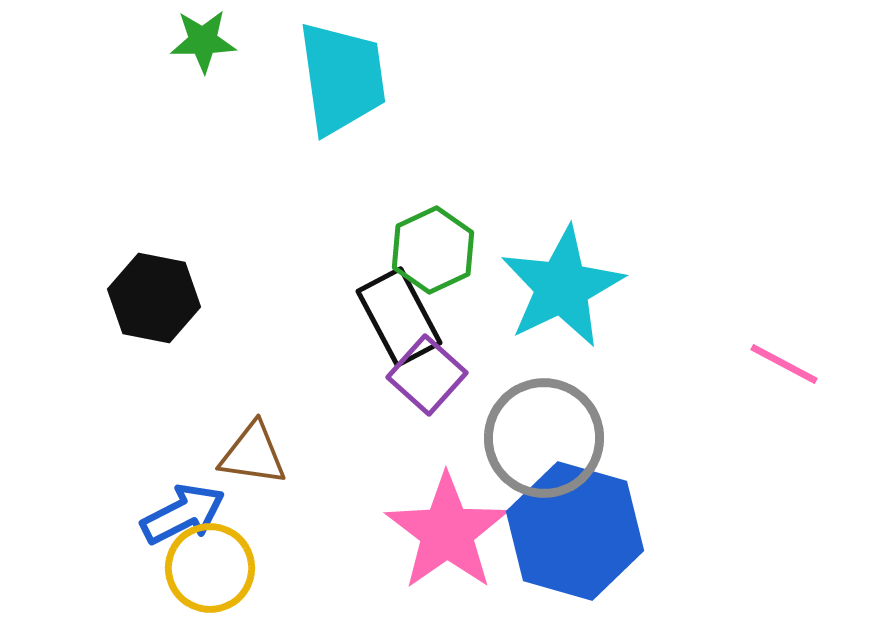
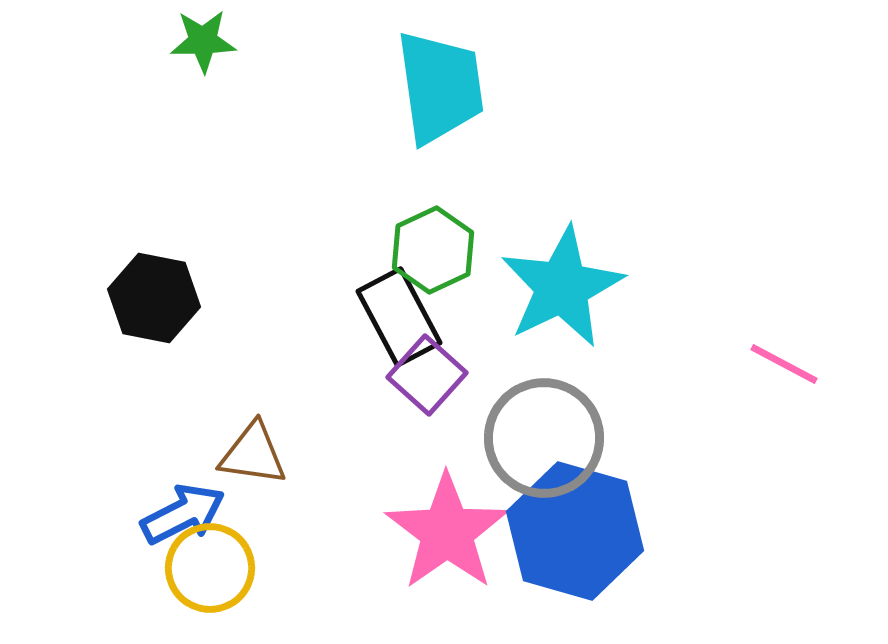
cyan trapezoid: moved 98 px right, 9 px down
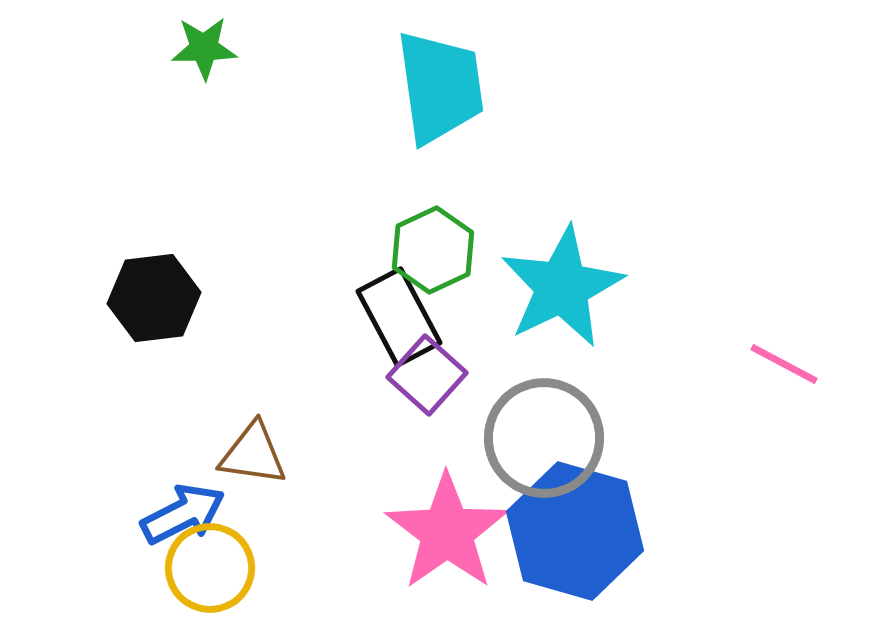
green star: moved 1 px right, 7 px down
black hexagon: rotated 18 degrees counterclockwise
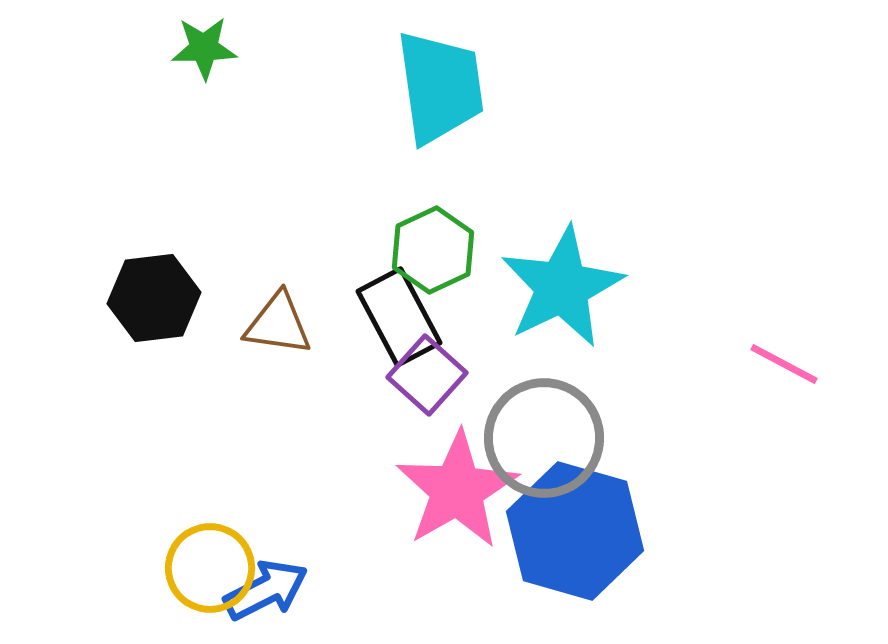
brown triangle: moved 25 px right, 130 px up
blue arrow: moved 83 px right, 76 px down
pink star: moved 10 px right, 42 px up; rotated 5 degrees clockwise
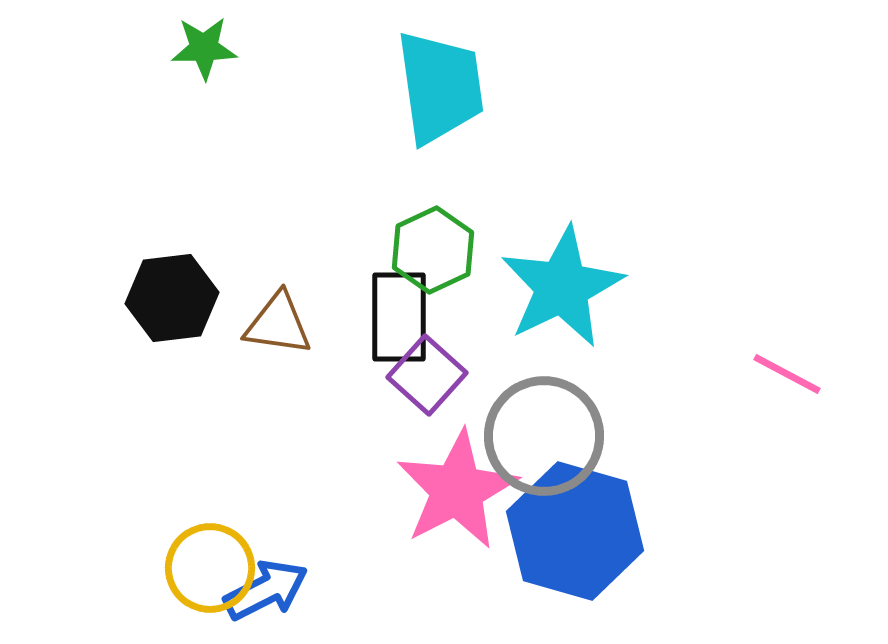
black hexagon: moved 18 px right
black rectangle: rotated 28 degrees clockwise
pink line: moved 3 px right, 10 px down
gray circle: moved 2 px up
pink star: rotated 3 degrees clockwise
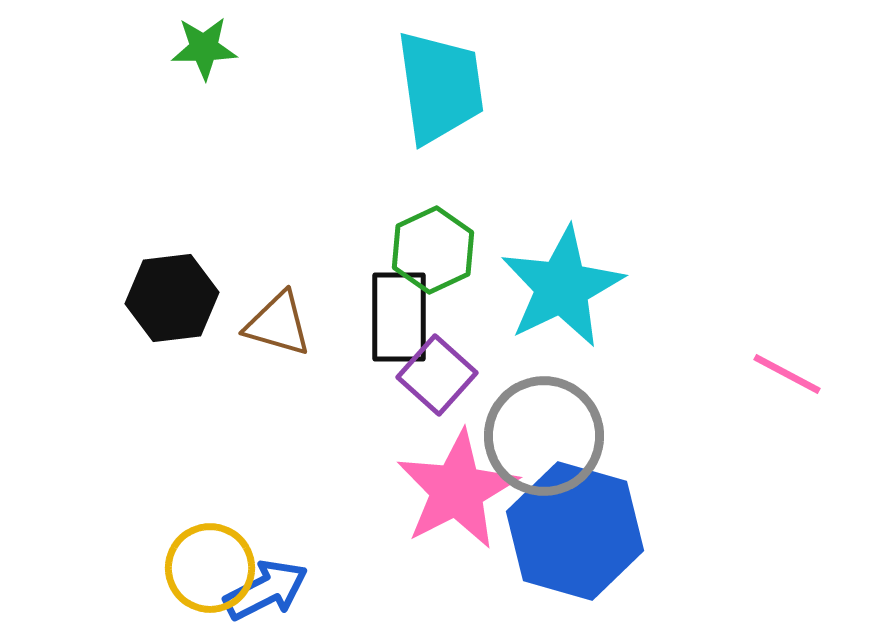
brown triangle: rotated 8 degrees clockwise
purple square: moved 10 px right
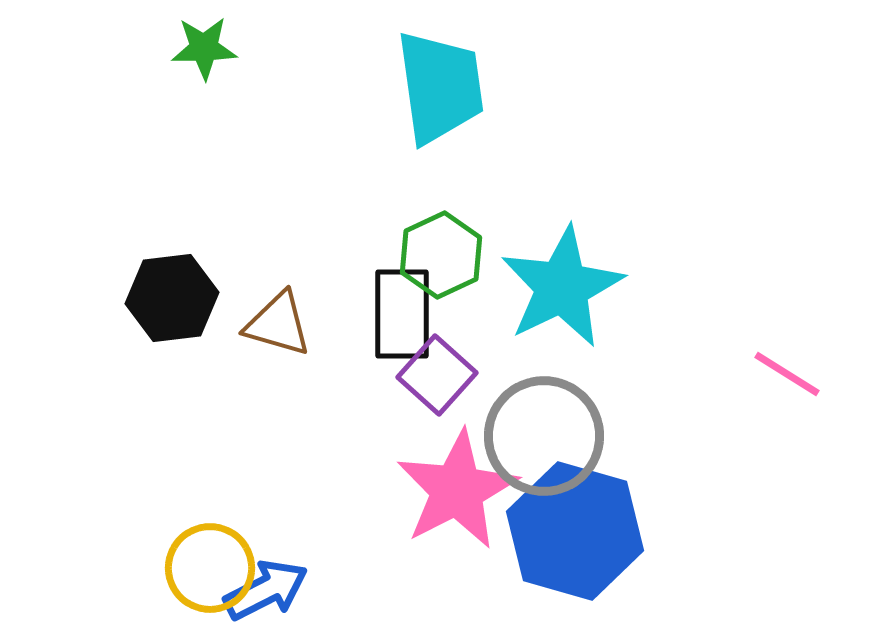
green hexagon: moved 8 px right, 5 px down
black rectangle: moved 3 px right, 3 px up
pink line: rotated 4 degrees clockwise
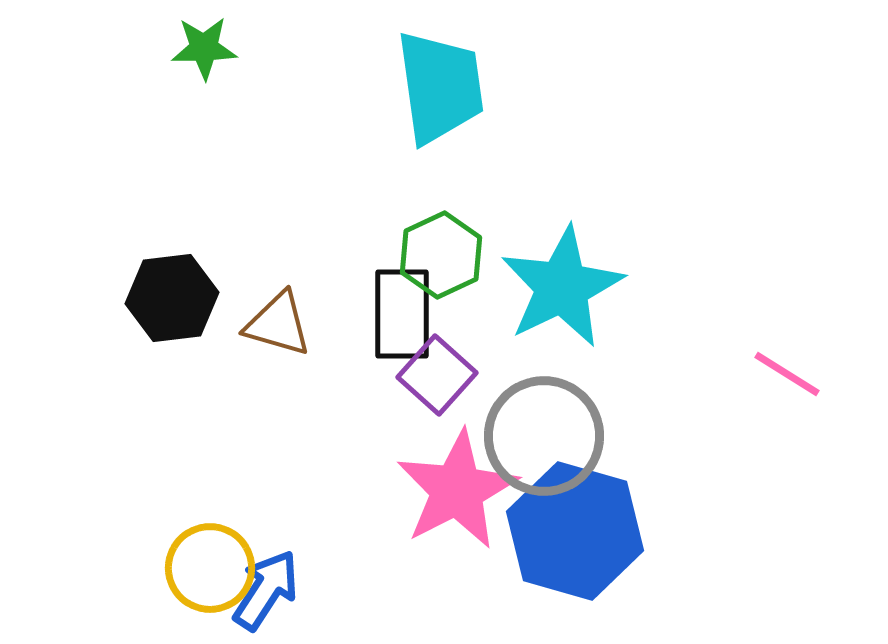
blue arrow: rotated 30 degrees counterclockwise
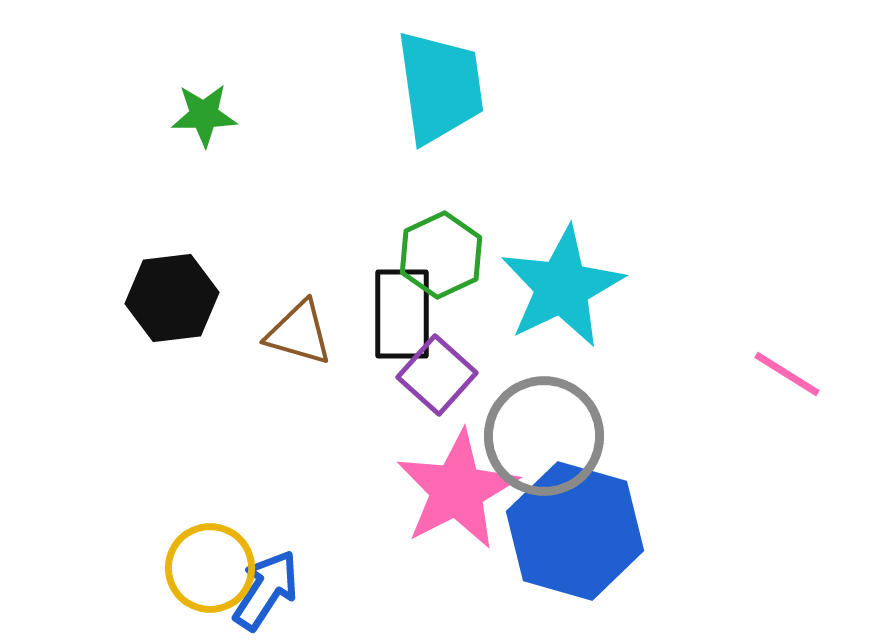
green star: moved 67 px down
brown triangle: moved 21 px right, 9 px down
